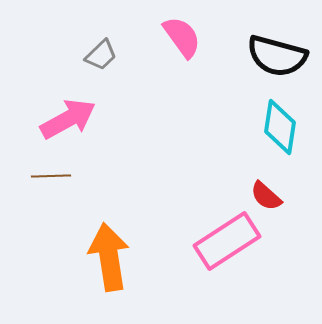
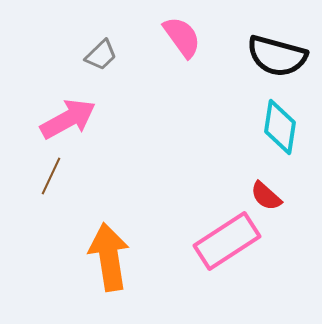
brown line: rotated 63 degrees counterclockwise
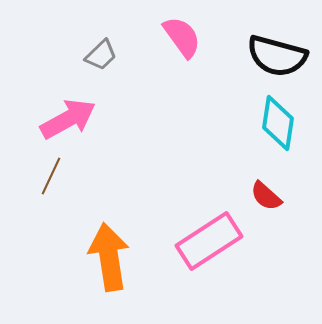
cyan diamond: moved 2 px left, 4 px up
pink rectangle: moved 18 px left
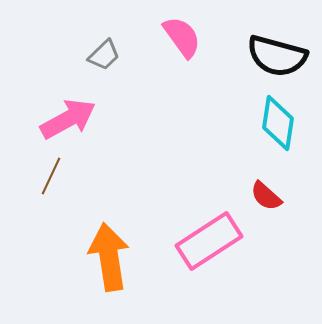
gray trapezoid: moved 3 px right
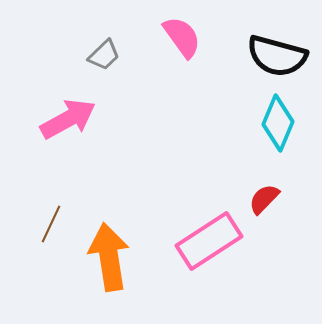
cyan diamond: rotated 14 degrees clockwise
brown line: moved 48 px down
red semicircle: moved 2 px left, 3 px down; rotated 92 degrees clockwise
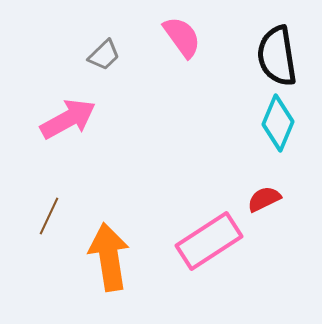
black semicircle: rotated 66 degrees clockwise
red semicircle: rotated 20 degrees clockwise
brown line: moved 2 px left, 8 px up
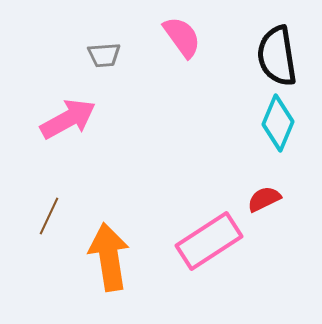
gray trapezoid: rotated 40 degrees clockwise
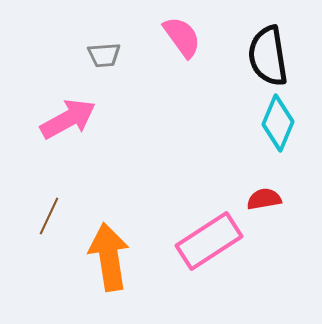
black semicircle: moved 9 px left
red semicircle: rotated 16 degrees clockwise
